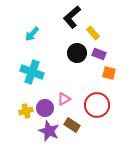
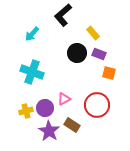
black L-shape: moved 9 px left, 2 px up
purple star: rotated 10 degrees clockwise
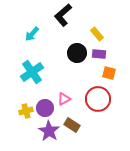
yellow rectangle: moved 4 px right, 1 px down
purple rectangle: rotated 16 degrees counterclockwise
cyan cross: rotated 35 degrees clockwise
red circle: moved 1 px right, 6 px up
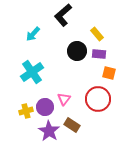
cyan arrow: moved 1 px right
black circle: moved 2 px up
pink triangle: rotated 24 degrees counterclockwise
purple circle: moved 1 px up
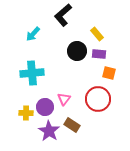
cyan cross: moved 1 px down; rotated 30 degrees clockwise
yellow cross: moved 2 px down; rotated 16 degrees clockwise
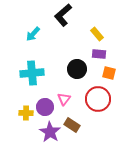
black circle: moved 18 px down
purple star: moved 1 px right, 1 px down
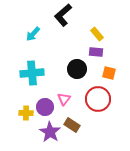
purple rectangle: moved 3 px left, 2 px up
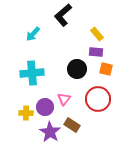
orange square: moved 3 px left, 4 px up
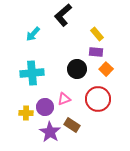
orange square: rotated 32 degrees clockwise
pink triangle: rotated 32 degrees clockwise
